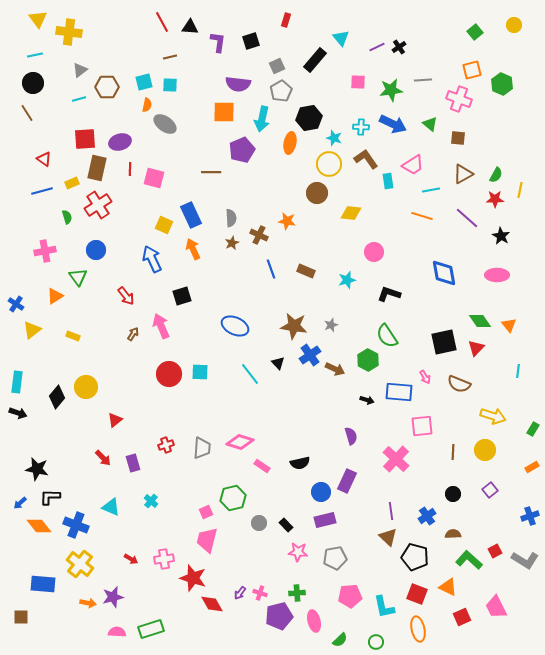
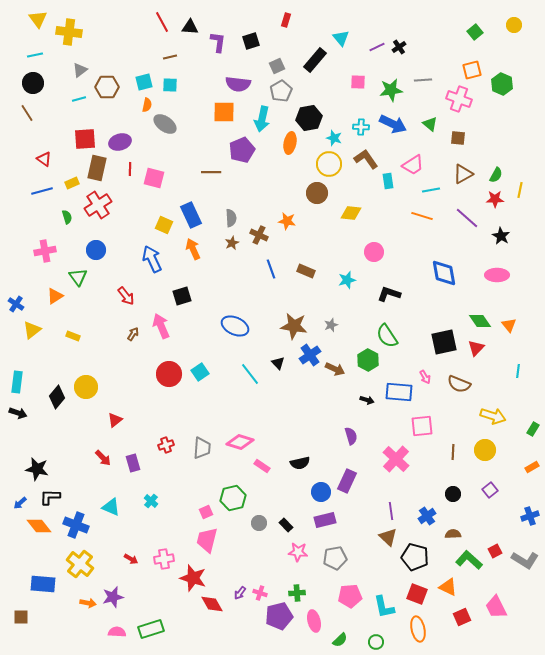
cyan square at (200, 372): rotated 36 degrees counterclockwise
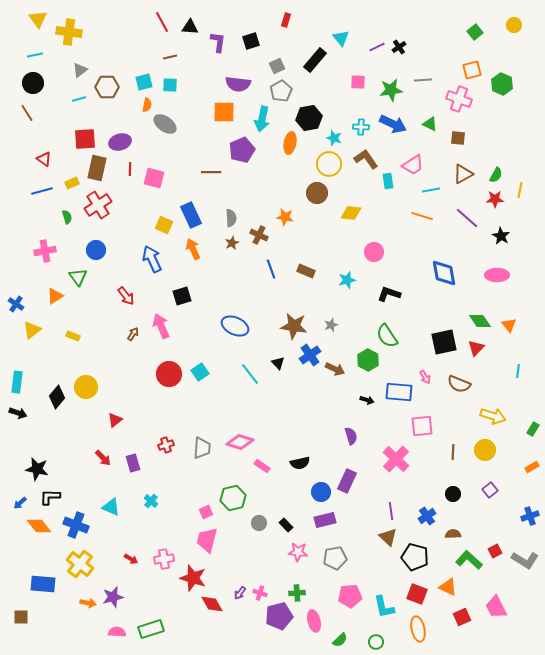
green triangle at (430, 124): rotated 14 degrees counterclockwise
orange star at (287, 221): moved 2 px left, 4 px up
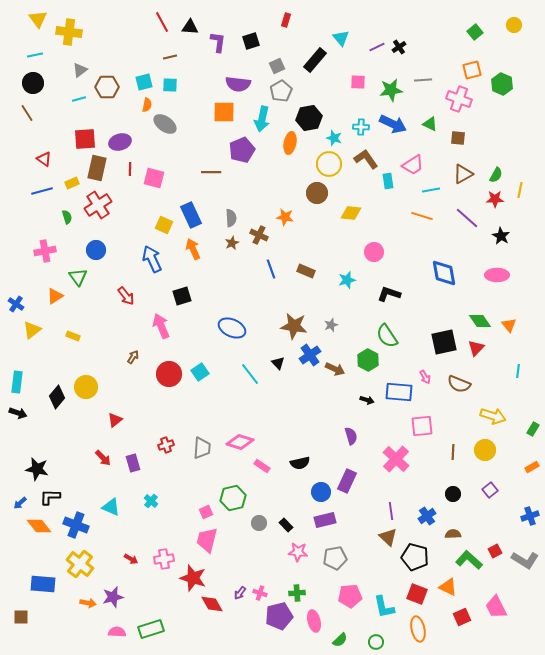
blue ellipse at (235, 326): moved 3 px left, 2 px down
brown arrow at (133, 334): moved 23 px down
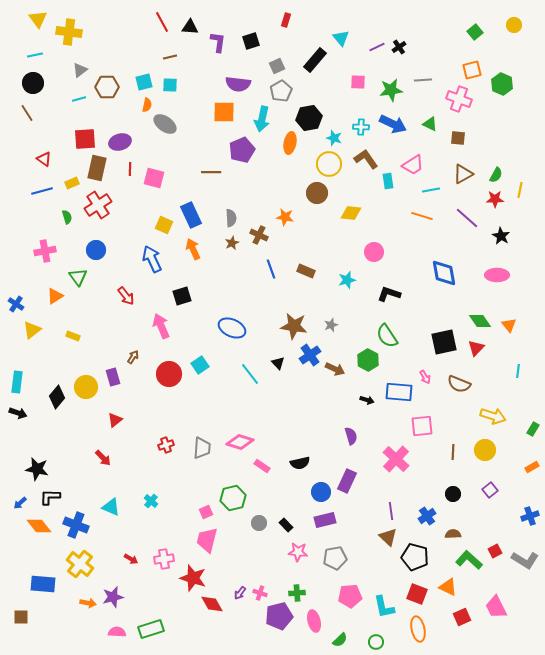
cyan square at (200, 372): moved 7 px up
purple rectangle at (133, 463): moved 20 px left, 86 px up
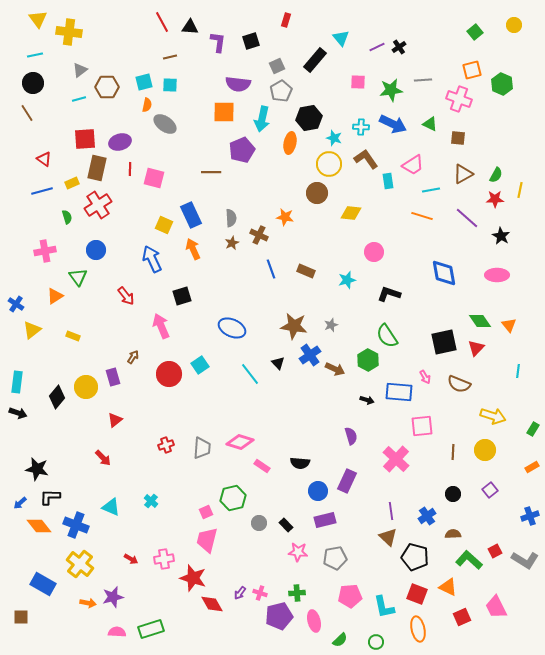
black semicircle at (300, 463): rotated 18 degrees clockwise
blue circle at (321, 492): moved 3 px left, 1 px up
blue rectangle at (43, 584): rotated 25 degrees clockwise
